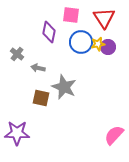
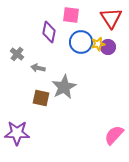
red triangle: moved 7 px right
gray star: rotated 20 degrees clockwise
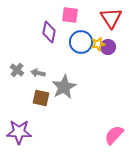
pink square: moved 1 px left
gray cross: moved 16 px down
gray arrow: moved 5 px down
purple star: moved 2 px right, 1 px up
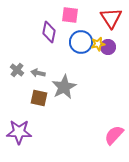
brown square: moved 2 px left
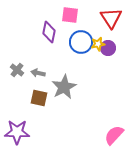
purple circle: moved 1 px down
purple star: moved 2 px left
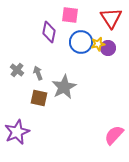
gray arrow: rotated 56 degrees clockwise
purple star: rotated 25 degrees counterclockwise
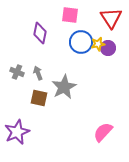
purple diamond: moved 9 px left, 1 px down
gray cross: moved 2 px down; rotated 16 degrees counterclockwise
pink semicircle: moved 11 px left, 3 px up
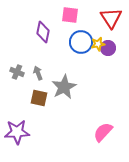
purple diamond: moved 3 px right, 1 px up
purple star: rotated 20 degrees clockwise
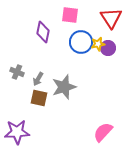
gray arrow: moved 6 px down; rotated 128 degrees counterclockwise
gray star: rotated 10 degrees clockwise
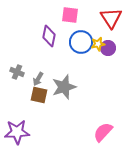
purple diamond: moved 6 px right, 4 px down
brown square: moved 3 px up
